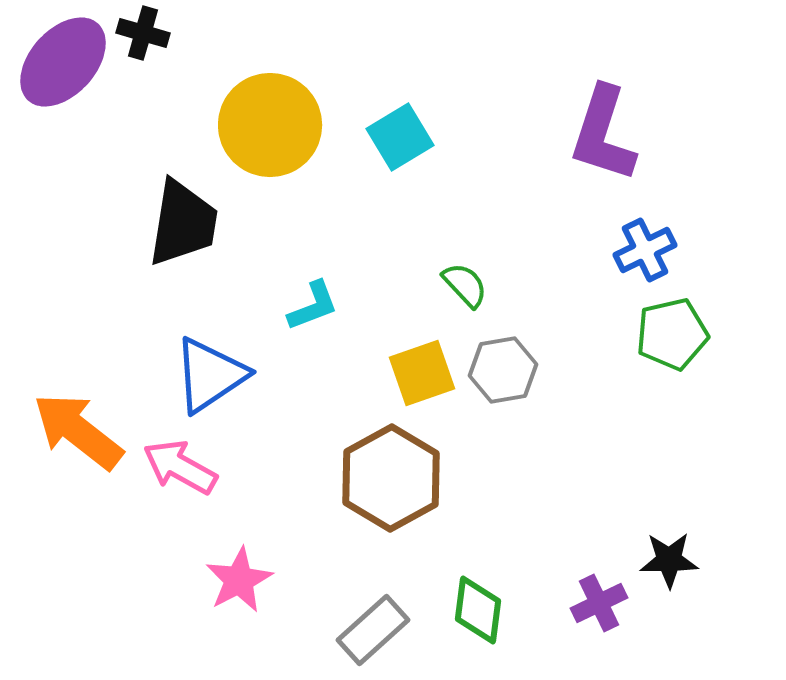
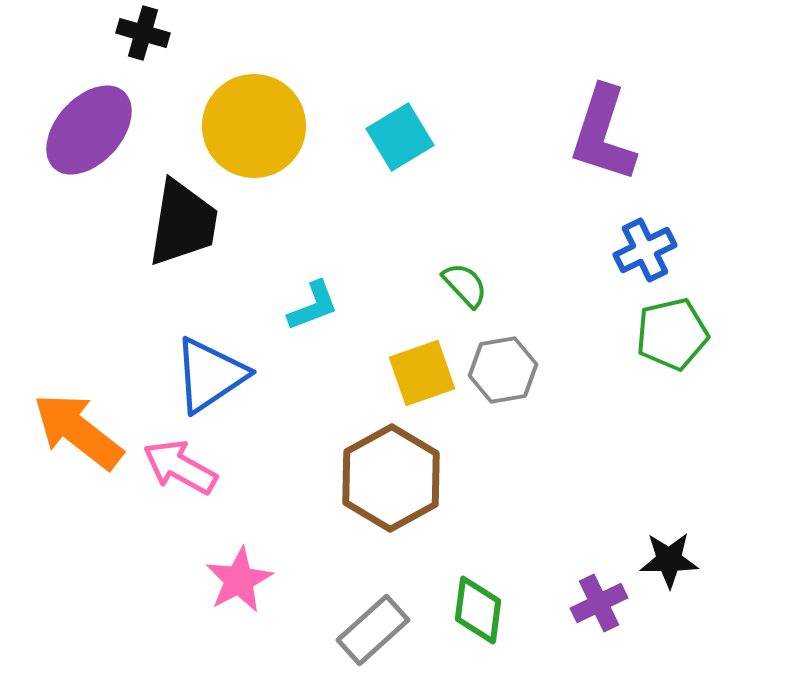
purple ellipse: moved 26 px right, 68 px down
yellow circle: moved 16 px left, 1 px down
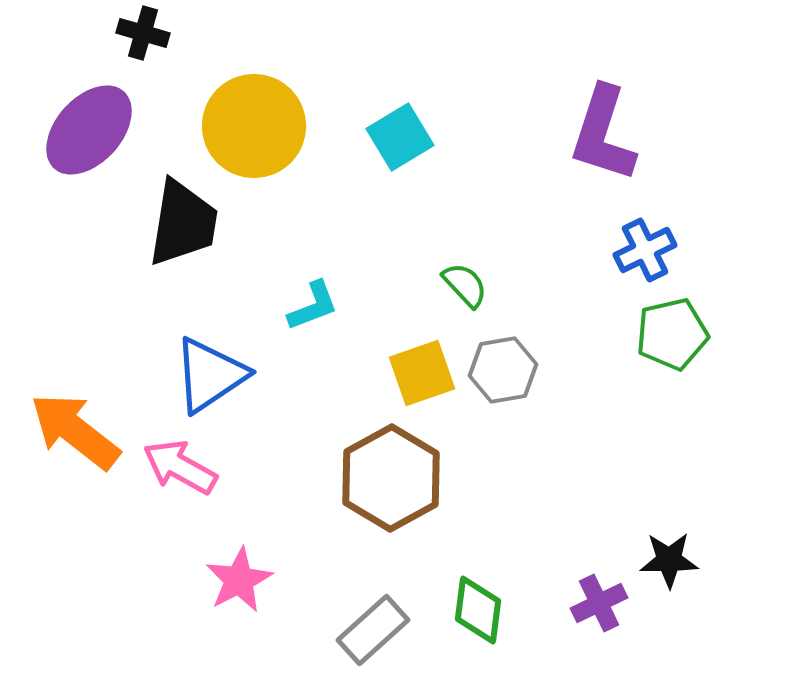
orange arrow: moved 3 px left
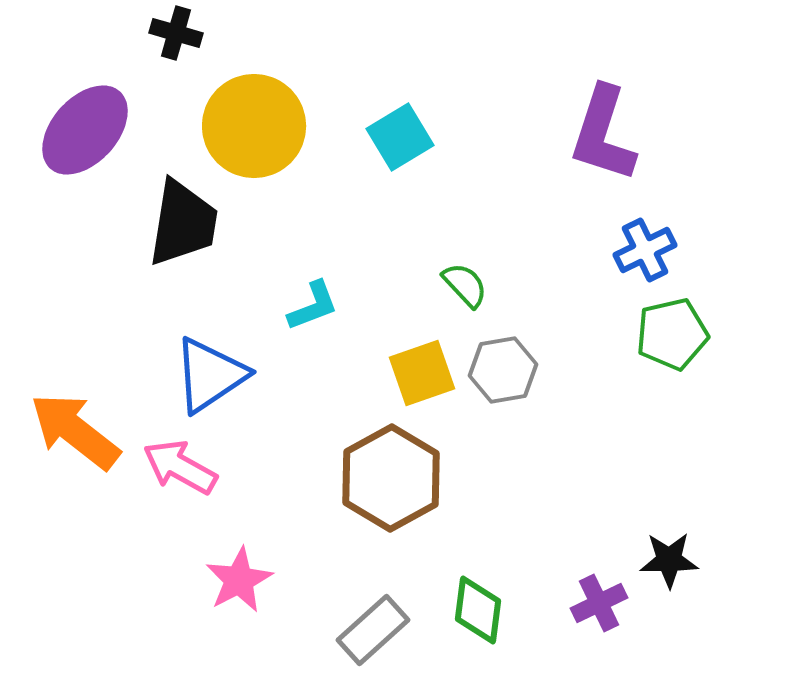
black cross: moved 33 px right
purple ellipse: moved 4 px left
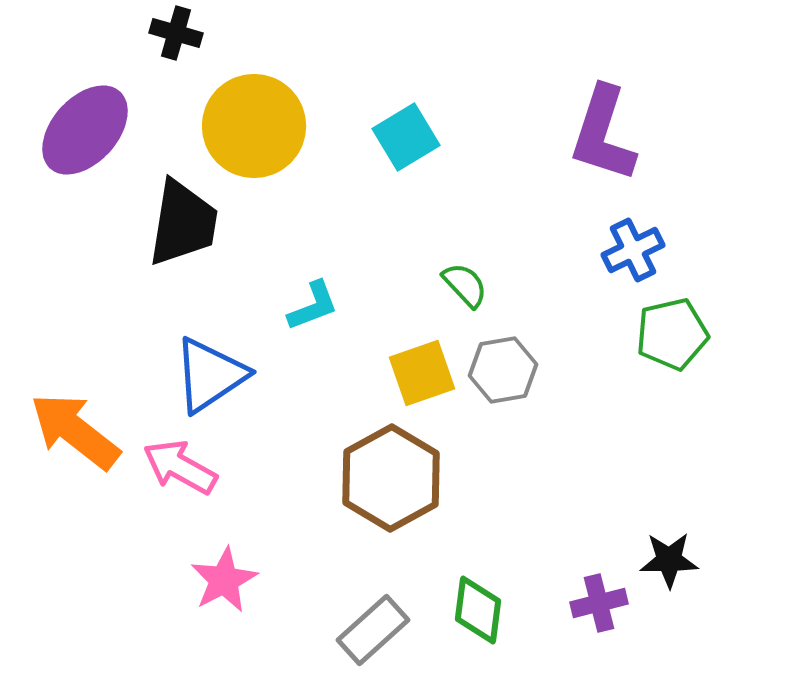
cyan square: moved 6 px right
blue cross: moved 12 px left
pink star: moved 15 px left
purple cross: rotated 12 degrees clockwise
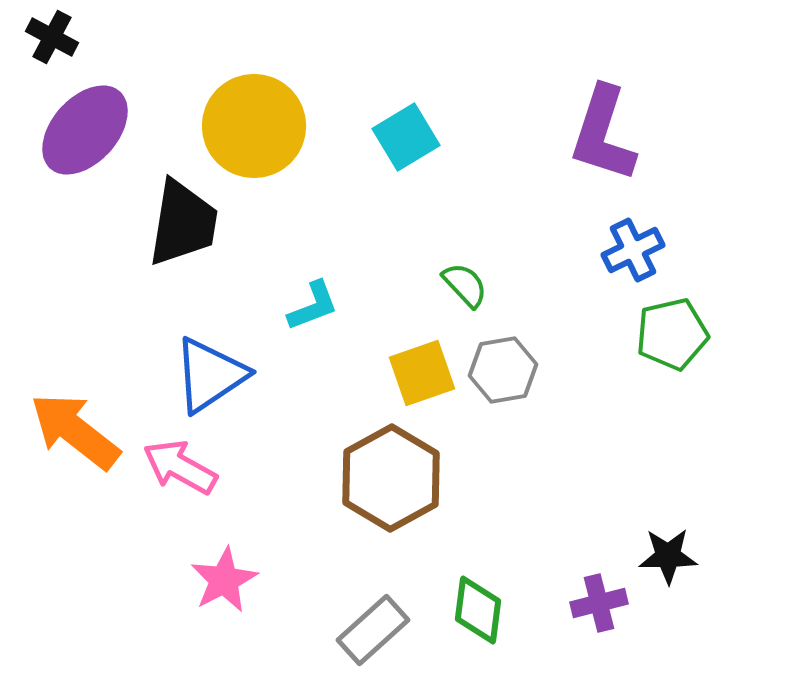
black cross: moved 124 px left, 4 px down; rotated 12 degrees clockwise
black star: moved 1 px left, 4 px up
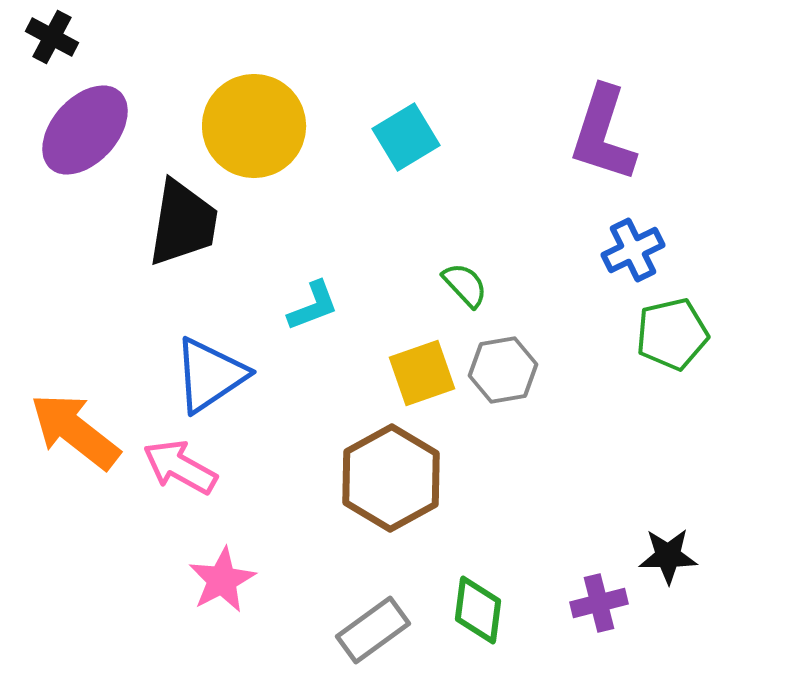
pink star: moved 2 px left
gray rectangle: rotated 6 degrees clockwise
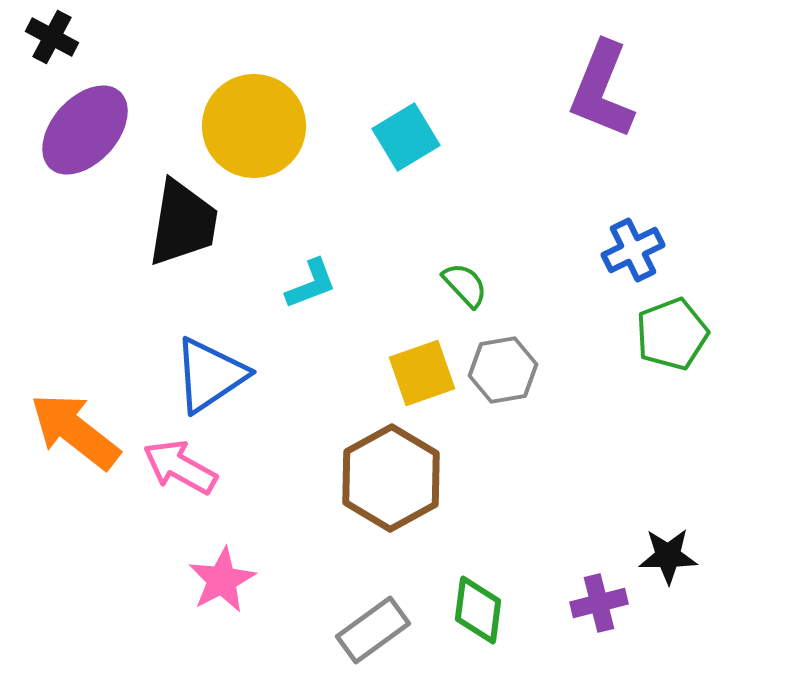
purple L-shape: moved 1 px left, 44 px up; rotated 4 degrees clockwise
cyan L-shape: moved 2 px left, 22 px up
green pentagon: rotated 8 degrees counterclockwise
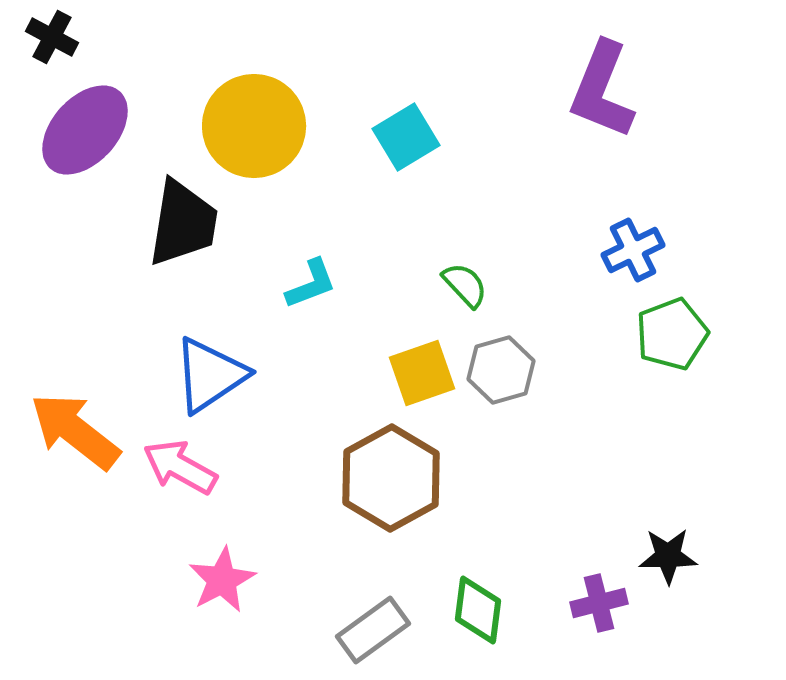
gray hexagon: moved 2 px left; rotated 6 degrees counterclockwise
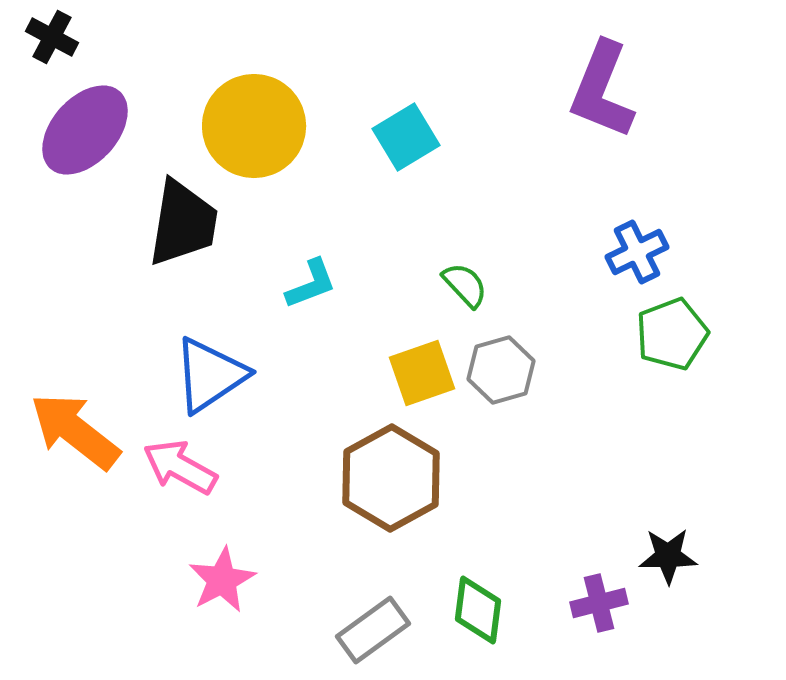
blue cross: moved 4 px right, 2 px down
